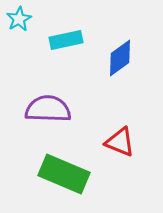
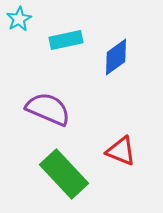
blue diamond: moved 4 px left, 1 px up
purple semicircle: rotated 21 degrees clockwise
red triangle: moved 1 px right, 9 px down
green rectangle: rotated 24 degrees clockwise
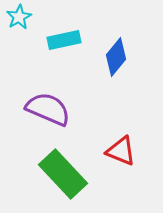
cyan star: moved 2 px up
cyan rectangle: moved 2 px left
blue diamond: rotated 15 degrees counterclockwise
green rectangle: moved 1 px left
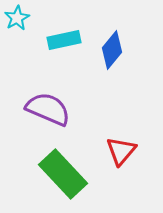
cyan star: moved 2 px left, 1 px down
blue diamond: moved 4 px left, 7 px up
red triangle: rotated 48 degrees clockwise
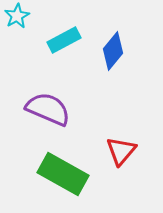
cyan star: moved 2 px up
cyan rectangle: rotated 16 degrees counterclockwise
blue diamond: moved 1 px right, 1 px down
green rectangle: rotated 18 degrees counterclockwise
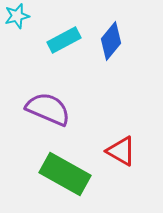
cyan star: rotated 15 degrees clockwise
blue diamond: moved 2 px left, 10 px up
red triangle: rotated 40 degrees counterclockwise
green rectangle: moved 2 px right
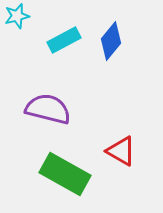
purple semicircle: rotated 9 degrees counterclockwise
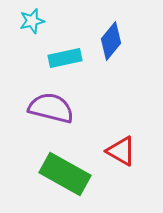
cyan star: moved 15 px right, 5 px down
cyan rectangle: moved 1 px right, 18 px down; rotated 16 degrees clockwise
purple semicircle: moved 3 px right, 1 px up
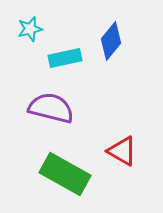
cyan star: moved 2 px left, 8 px down
red triangle: moved 1 px right
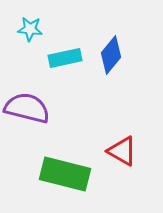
cyan star: rotated 20 degrees clockwise
blue diamond: moved 14 px down
purple semicircle: moved 24 px left
green rectangle: rotated 15 degrees counterclockwise
